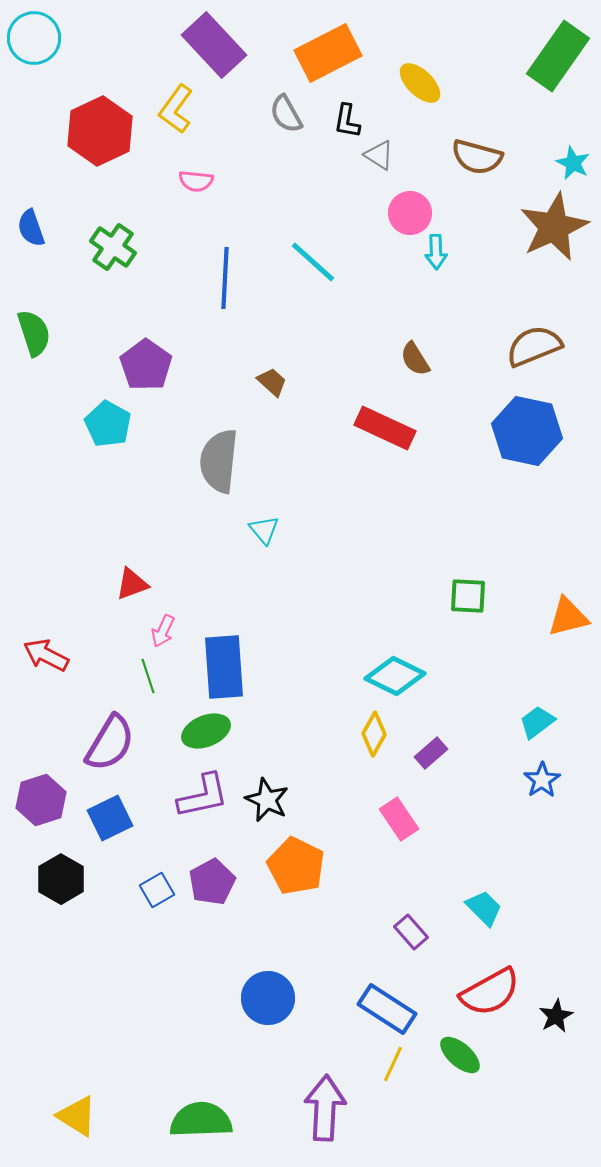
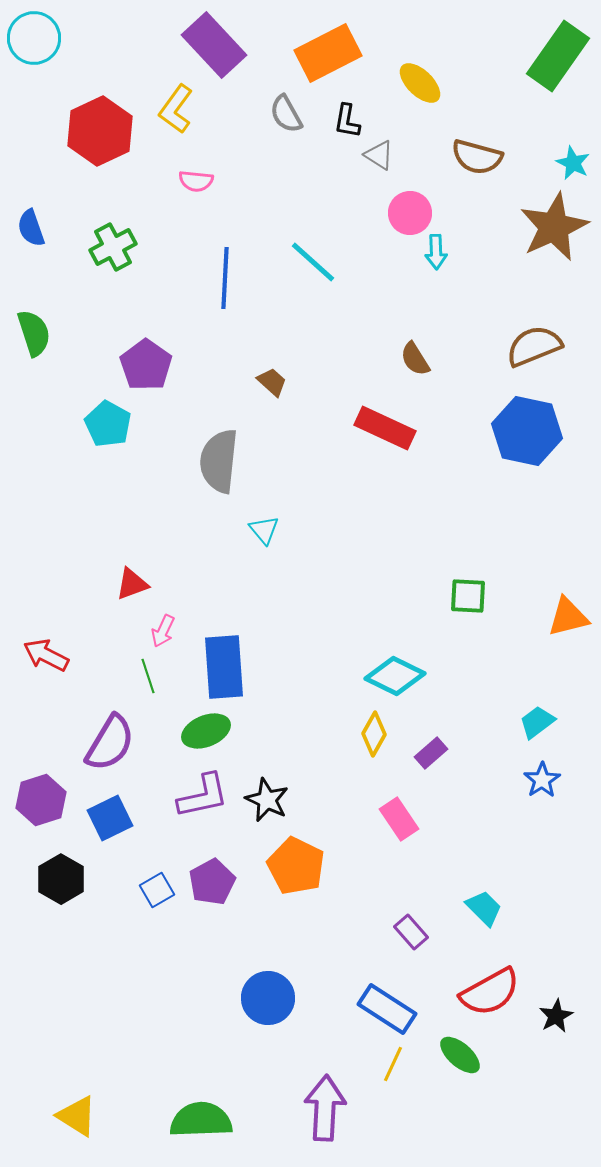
green cross at (113, 247): rotated 27 degrees clockwise
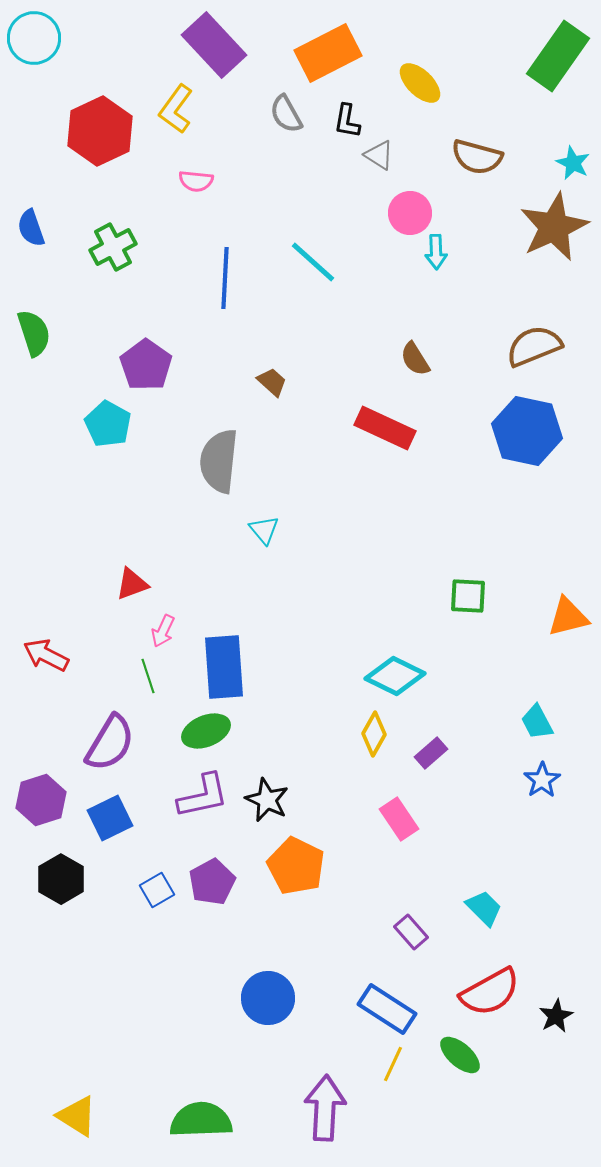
cyan trapezoid at (537, 722): rotated 81 degrees counterclockwise
